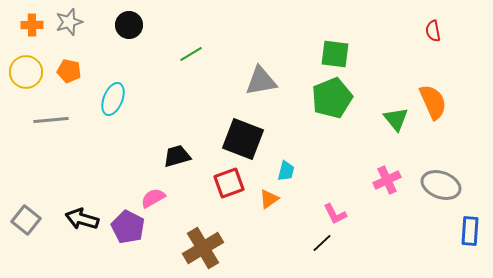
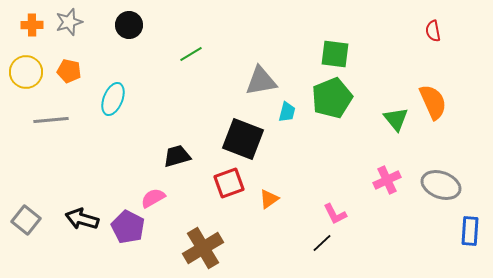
cyan trapezoid: moved 1 px right, 59 px up
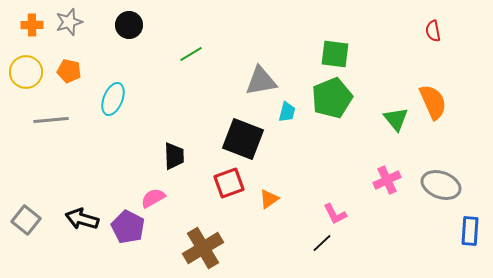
black trapezoid: moved 3 px left; rotated 104 degrees clockwise
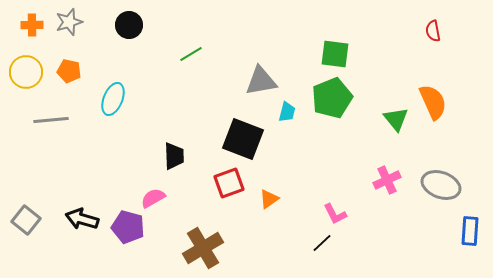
purple pentagon: rotated 12 degrees counterclockwise
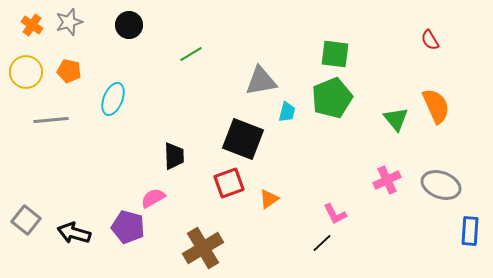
orange cross: rotated 35 degrees clockwise
red semicircle: moved 3 px left, 9 px down; rotated 20 degrees counterclockwise
orange semicircle: moved 3 px right, 4 px down
black arrow: moved 8 px left, 14 px down
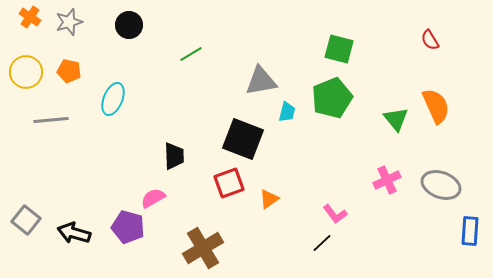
orange cross: moved 2 px left, 8 px up
green square: moved 4 px right, 5 px up; rotated 8 degrees clockwise
pink L-shape: rotated 10 degrees counterclockwise
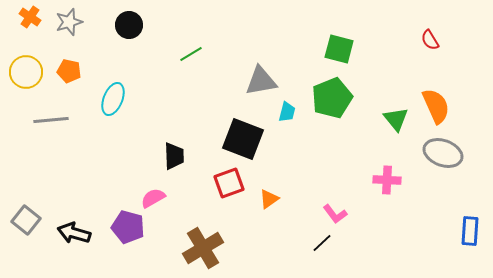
pink cross: rotated 28 degrees clockwise
gray ellipse: moved 2 px right, 32 px up
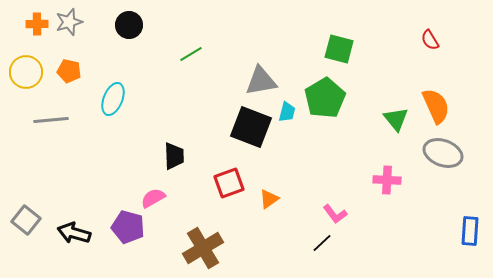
orange cross: moved 7 px right, 7 px down; rotated 35 degrees counterclockwise
green pentagon: moved 7 px left; rotated 9 degrees counterclockwise
black square: moved 8 px right, 12 px up
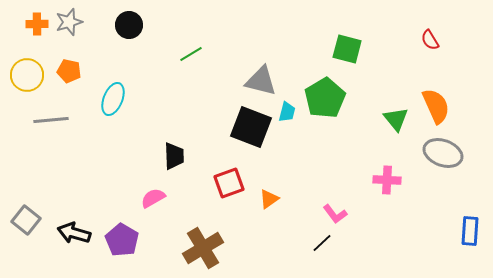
green square: moved 8 px right
yellow circle: moved 1 px right, 3 px down
gray triangle: rotated 24 degrees clockwise
purple pentagon: moved 6 px left, 13 px down; rotated 16 degrees clockwise
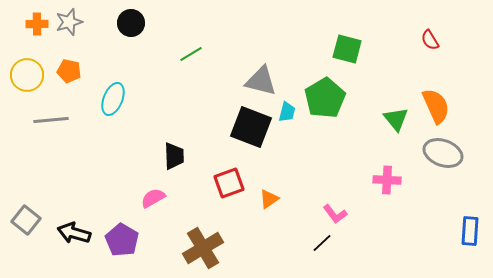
black circle: moved 2 px right, 2 px up
